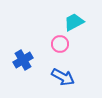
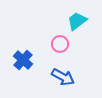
cyan trapezoid: moved 3 px right, 1 px up; rotated 10 degrees counterclockwise
blue cross: rotated 18 degrees counterclockwise
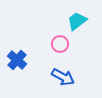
blue cross: moved 6 px left
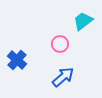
cyan trapezoid: moved 6 px right
blue arrow: rotated 70 degrees counterclockwise
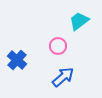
cyan trapezoid: moved 4 px left
pink circle: moved 2 px left, 2 px down
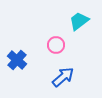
pink circle: moved 2 px left, 1 px up
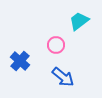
blue cross: moved 3 px right, 1 px down
blue arrow: rotated 80 degrees clockwise
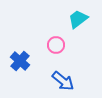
cyan trapezoid: moved 1 px left, 2 px up
blue arrow: moved 4 px down
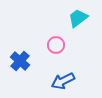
cyan trapezoid: moved 1 px up
blue arrow: rotated 115 degrees clockwise
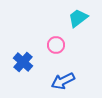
blue cross: moved 3 px right, 1 px down
